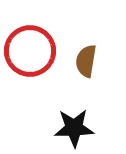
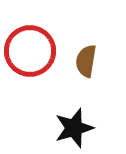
black star: rotated 15 degrees counterclockwise
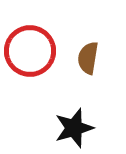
brown semicircle: moved 2 px right, 3 px up
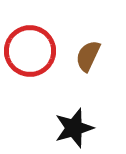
brown semicircle: moved 2 px up; rotated 16 degrees clockwise
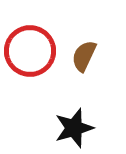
brown semicircle: moved 4 px left
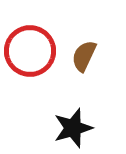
black star: moved 1 px left
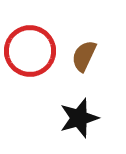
black star: moved 6 px right, 10 px up
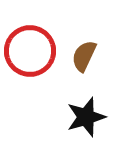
black star: moved 7 px right, 1 px up
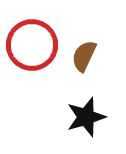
red circle: moved 2 px right, 6 px up
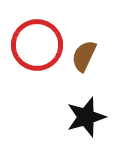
red circle: moved 5 px right
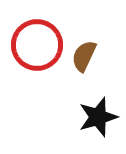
black star: moved 12 px right
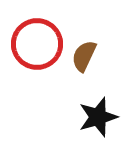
red circle: moved 1 px up
